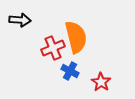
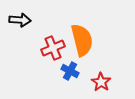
orange semicircle: moved 6 px right, 3 px down
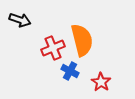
black arrow: rotated 15 degrees clockwise
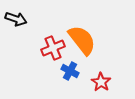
black arrow: moved 4 px left, 1 px up
orange semicircle: rotated 24 degrees counterclockwise
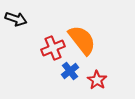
blue cross: rotated 24 degrees clockwise
red star: moved 4 px left, 2 px up
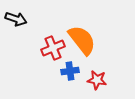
blue cross: rotated 30 degrees clockwise
red star: rotated 24 degrees counterclockwise
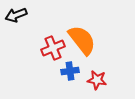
black arrow: moved 4 px up; rotated 140 degrees clockwise
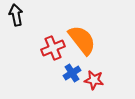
black arrow: rotated 100 degrees clockwise
blue cross: moved 2 px right, 2 px down; rotated 24 degrees counterclockwise
red star: moved 3 px left
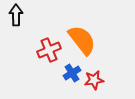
black arrow: rotated 10 degrees clockwise
red cross: moved 4 px left, 2 px down
red star: rotated 18 degrees counterclockwise
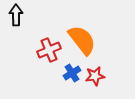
red star: moved 1 px right, 4 px up
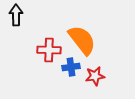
red cross: rotated 25 degrees clockwise
blue cross: moved 1 px left, 6 px up; rotated 24 degrees clockwise
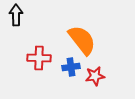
red cross: moved 10 px left, 8 px down
